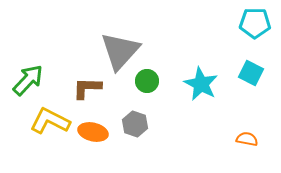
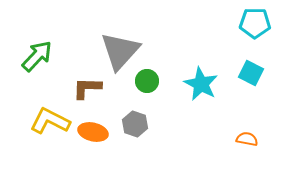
green arrow: moved 9 px right, 24 px up
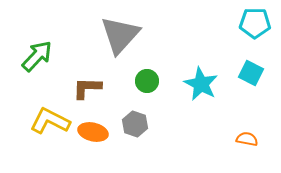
gray triangle: moved 16 px up
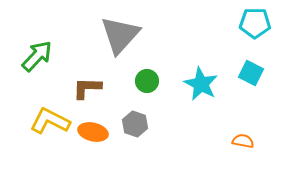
orange semicircle: moved 4 px left, 2 px down
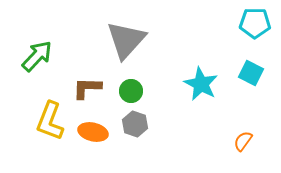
gray triangle: moved 6 px right, 5 px down
green circle: moved 16 px left, 10 px down
yellow L-shape: rotated 96 degrees counterclockwise
orange semicircle: rotated 65 degrees counterclockwise
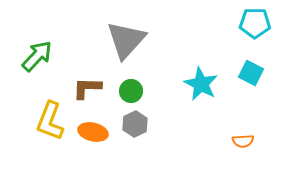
gray hexagon: rotated 15 degrees clockwise
orange semicircle: rotated 130 degrees counterclockwise
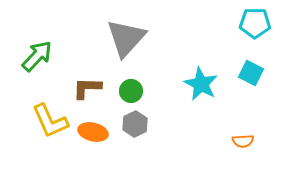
gray triangle: moved 2 px up
yellow L-shape: rotated 45 degrees counterclockwise
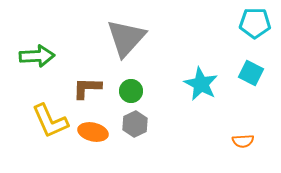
green arrow: rotated 44 degrees clockwise
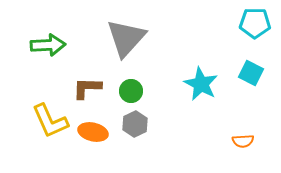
green arrow: moved 11 px right, 11 px up
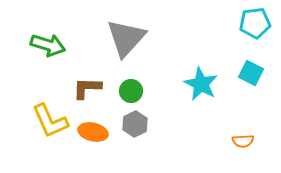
cyan pentagon: rotated 8 degrees counterclockwise
green arrow: rotated 20 degrees clockwise
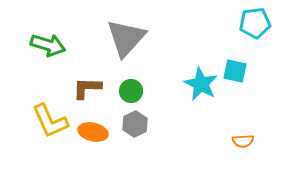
cyan square: moved 16 px left, 2 px up; rotated 15 degrees counterclockwise
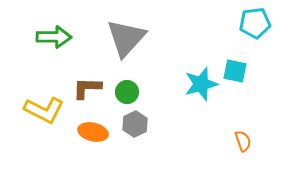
green arrow: moved 6 px right, 8 px up; rotated 16 degrees counterclockwise
cyan star: rotated 28 degrees clockwise
green circle: moved 4 px left, 1 px down
yellow L-shape: moved 6 px left, 11 px up; rotated 39 degrees counterclockwise
orange semicircle: rotated 105 degrees counterclockwise
